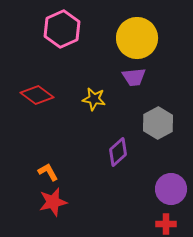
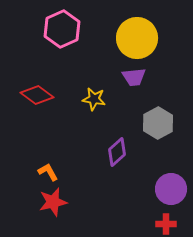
purple diamond: moved 1 px left
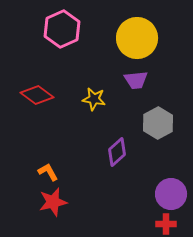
purple trapezoid: moved 2 px right, 3 px down
purple circle: moved 5 px down
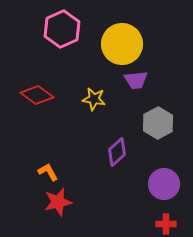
yellow circle: moved 15 px left, 6 px down
purple circle: moved 7 px left, 10 px up
red star: moved 5 px right
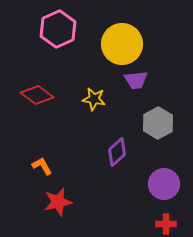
pink hexagon: moved 4 px left
orange L-shape: moved 6 px left, 6 px up
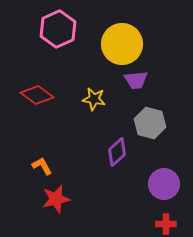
gray hexagon: moved 8 px left; rotated 16 degrees counterclockwise
red star: moved 2 px left, 3 px up
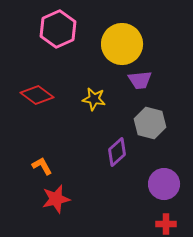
purple trapezoid: moved 4 px right
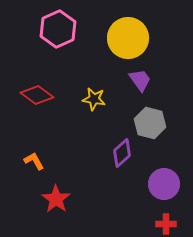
yellow circle: moved 6 px right, 6 px up
purple trapezoid: rotated 120 degrees counterclockwise
purple diamond: moved 5 px right, 1 px down
orange L-shape: moved 8 px left, 5 px up
red star: rotated 24 degrees counterclockwise
